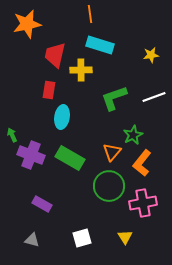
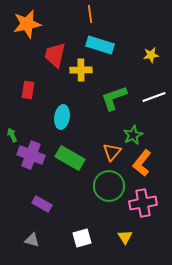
red rectangle: moved 21 px left
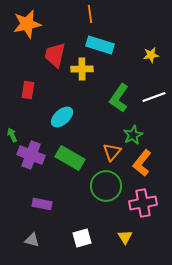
yellow cross: moved 1 px right, 1 px up
green L-shape: moved 5 px right; rotated 36 degrees counterclockwise
cyan ellipse: rotated 40 degrees clockwise
green circle: moved 3 px left
purple rectangle: rotated 18 degrees counterclockwise
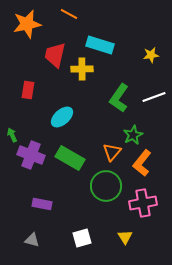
orange line: moved 21 px left; rotated 54 degrees counterclockwise
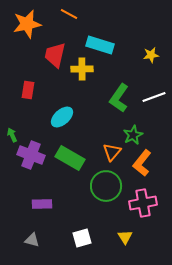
purple rectangle: rotated 12 degrees counterclockwise
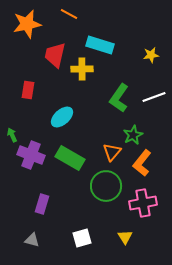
purple rectangle: rotated 72 degrees counterclockwise
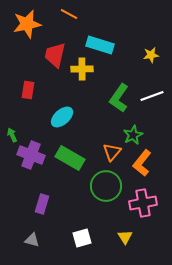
white line: moved 2 px left, 1 px up
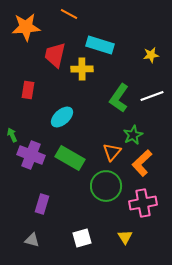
orange star: moved 1 px left, 3 px down; rotated 8 degrees clockwise
orange L-shape: rotated 8 degrees clockwise
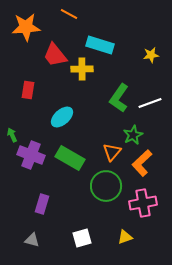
red trapezoid: rotated 52 degrees counterclockwise
white line: moved 2 px left, 7 px down
yellow triangle: rotated 42 degrees clockwise
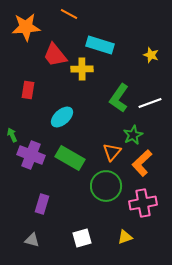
yellow star: rotated 28 degrees clockwise
